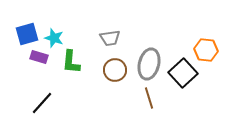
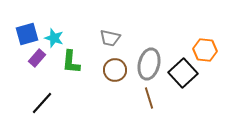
gray trapezoid: rotated 20 degrees clockwise
orange hexagon: moved 1 px left
purple rectangle: moved 2 px left, 1 px down; rotated 66 degrees counterclockwise
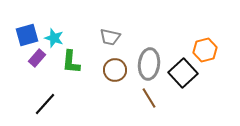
blue square: moved 1 px down
gray trapezoid: moved 1 px up
orange hexagon: rotated 20 degrees counterclockwise
gray ellipse: rotated 8 degrees counterclockwise
brown line: rotated 15 degrees counterclockwise
black line: moved 3 px right, 1 px down
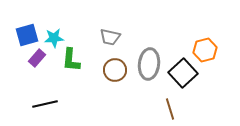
cyan star: rotated 24 degrees counterclockwise
green L-shape: moved 2 px up
brown line: moved 21 px right, 11 px down; rotated 15 degrees clockwise
black line: rotated 35 degrees clockwise
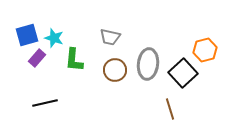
cyan star: rotated 24 degrees clockwise
green L-shape: moved 3 px right
gray ellipse: moved 1 px left
black line: moved 1 px up
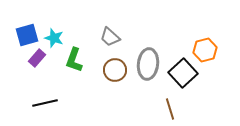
gray trapezoid: rotated 30 degrees clockwise
green L-shape: rotated 15 degrees clockwise
